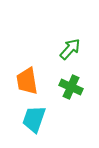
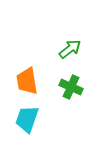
green arrow: rotated 10 degrees clockwise
cyan trapezoid: moved 7 px left
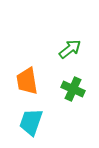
green cross: moved 2 px right, 2 px down
cyan trapezoid: moved 4 px right, 3 px down
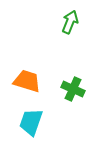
green arrow: moved 27 px up; rotated 30 degrees counterclockwise
orange trapezoid: rotated 116 degrees clockwise
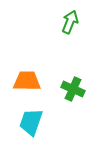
orange trapezoid: rotated 16 degrees counterclockwise
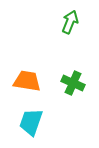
orange trapezoid: rotated 8 degrees clockwise
green cross: moved 6 px up
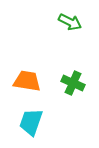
green arrow: rotated 95 degrees clockwise
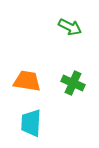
green arrow: moved 5 px down
cyan trapezoid: moved 1 px down; rotated 16 degrees counterclockwise
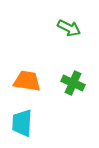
green arrow: moved 1 px left, 1 px down
cyan trapezoid: moved 9 px left
